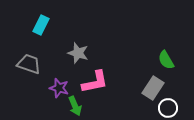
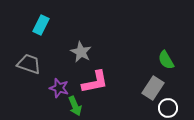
gray star: moved 3 px right, 1 px up; rotated 10 degrees clockwise
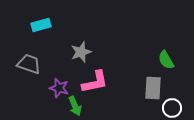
cyan rectangle: rotated 48 degrees clockwise
gray star: rotated 25 degrees clockwise
gray rectangle: rotated 30 degrees counterclockwise
white circle: moved 4 px right
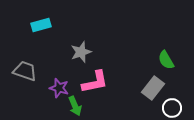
gray trapezoid: moved 4 px left, 7 px down
gray rectangle: rotated 35 degrees clockwise
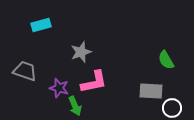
pink L-shape: moved 1 px left
gray rectangle: moved 2 px left, 3 px down; rotated 55 degrees clockwise
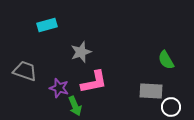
cyan rectangle: moved 6 px right
white circle: moved 1 px left, 1 px up
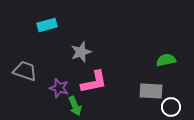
green semicircle: rotated 108 degrees clockwise
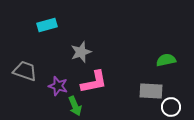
purple star: moved 1 px left, 2 px up
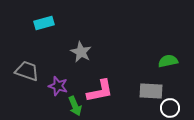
cyan rectangle: moved 3 px left, 2 px up
gray star: rotated 25 degrees counterclockwise
green semicircle: moved 2 px right, 1 px down
gray trapezoid: moved 2 px right
pink L-shape: moved 6 px right, 9 px down
white circle: moved 1 px left, 1 px down
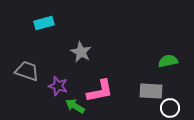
green arrow: rotated 144 degrees clockwise
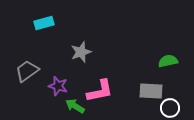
gray star: rotated 25 degrees clockwise
gray trapezoid: rotated 55 degrees counterclockwise
